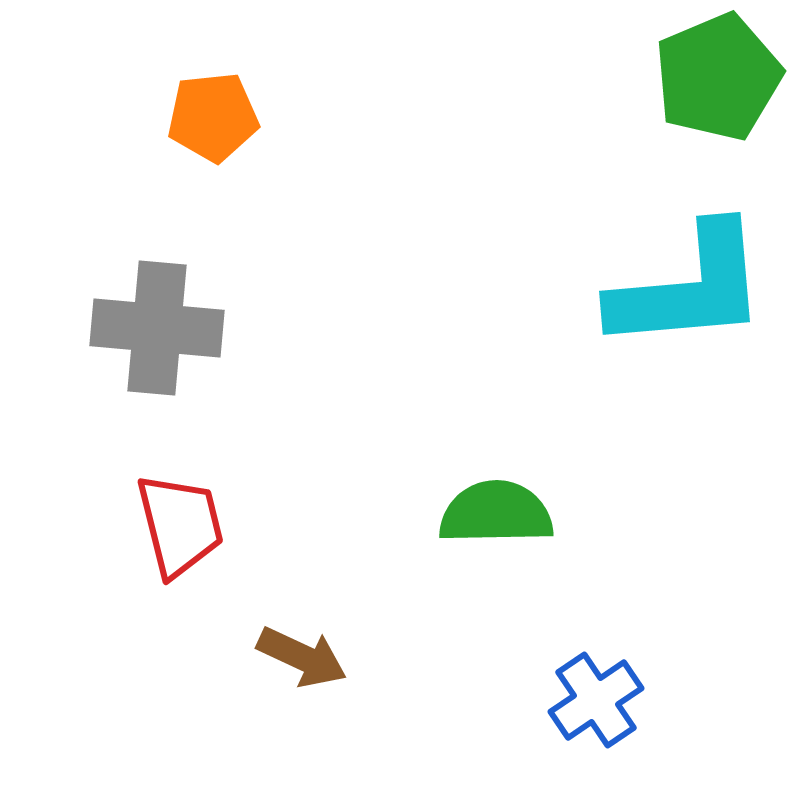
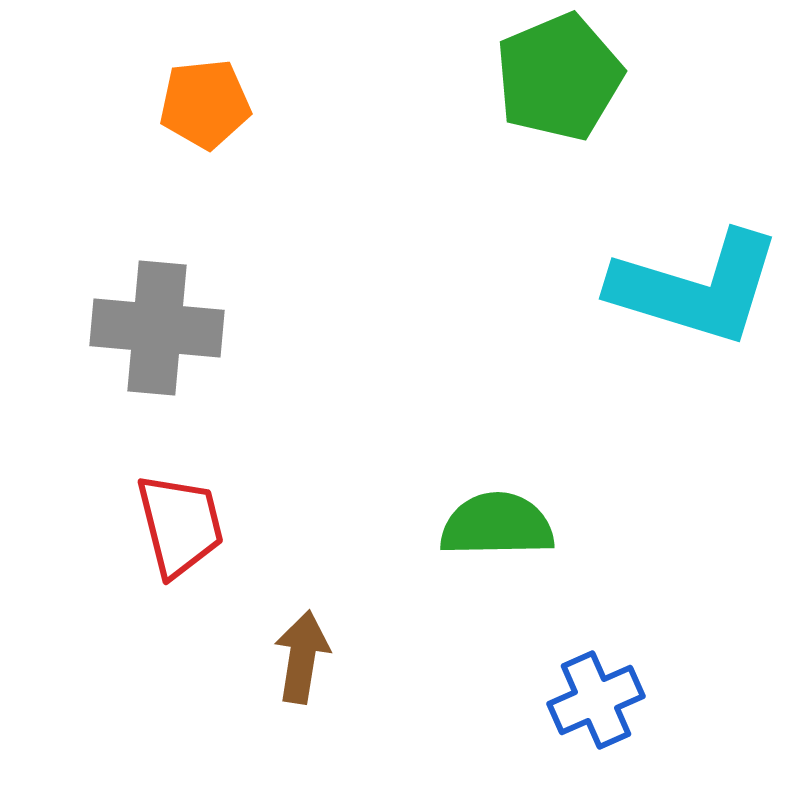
green pentagon: moved 159 px left
orange pentagon: moved 8 px left, 13 px up
cyan L-shape: moved 7 px right; rotated 22 degrees clockwise
green semicircle: moved 1 px right, 12 px down
brown arrow: rotated 106 degrees counterclockwise
blue cross: rotated 10 degrees clockwise
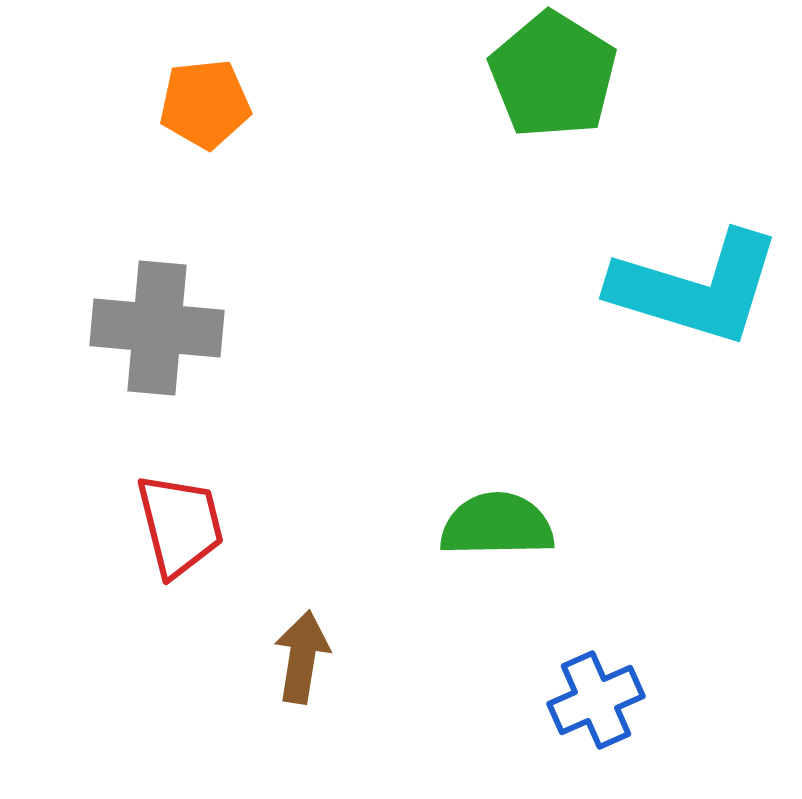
green pentagon: moved 6 px left, 2 px up; rotated 17 degrees counterclockwise
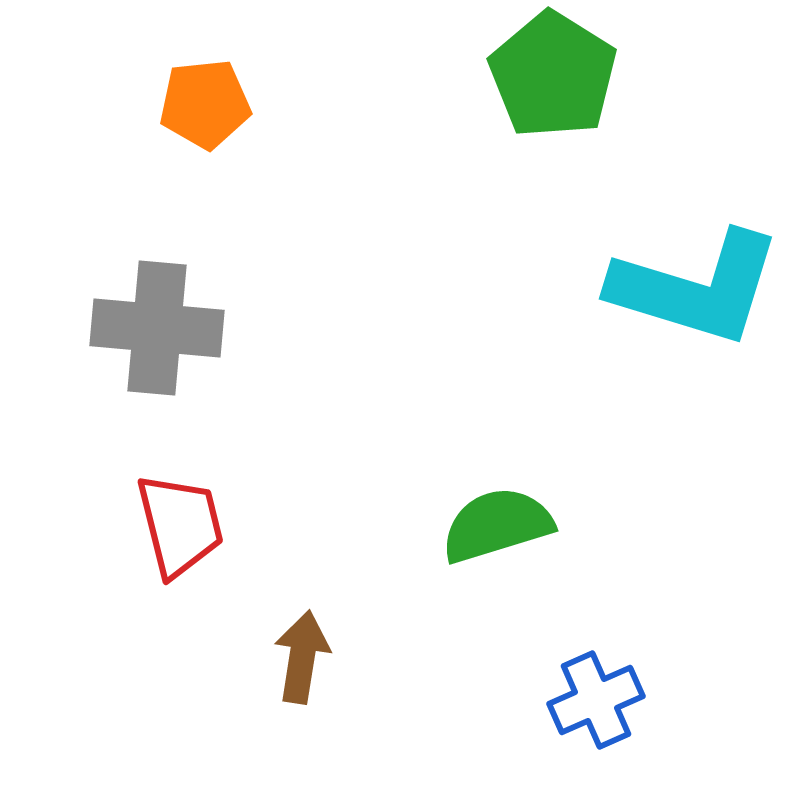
green semicircle: rotated 16 degrees counterclockwise
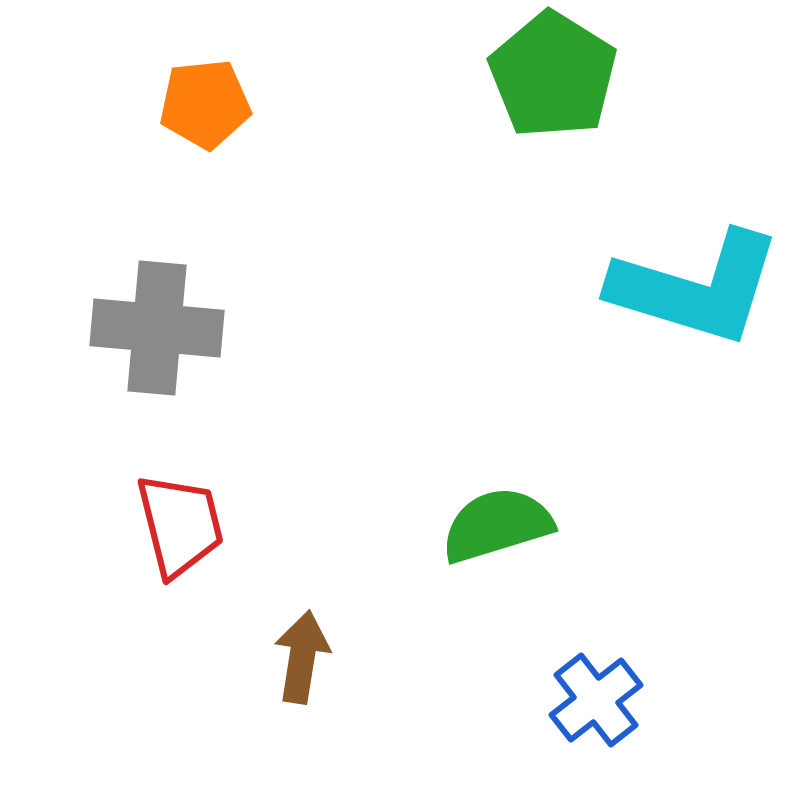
blue cross: rotated 14 degrees counterclockwise
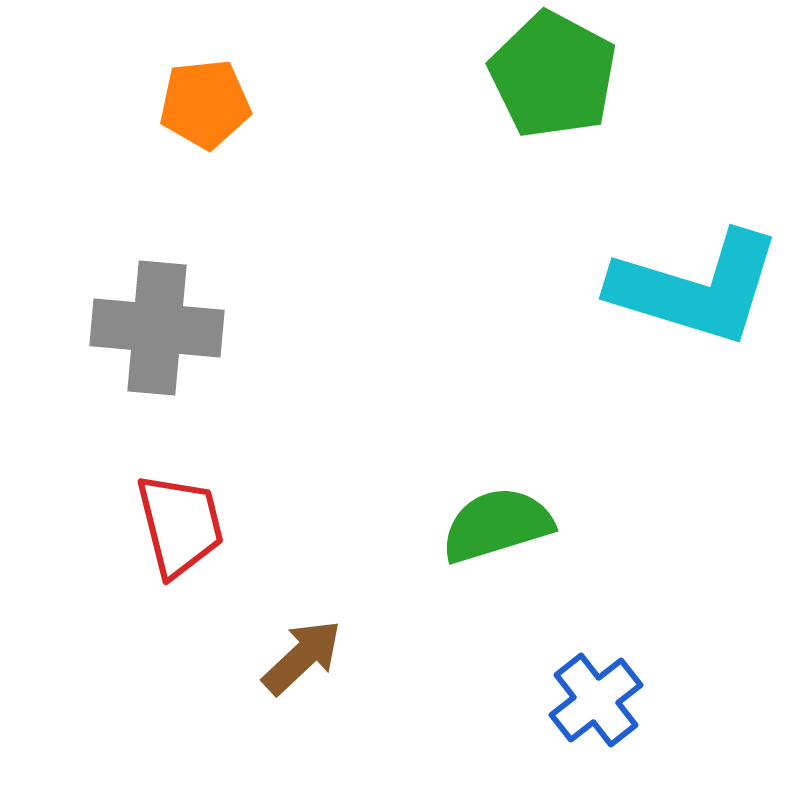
green pentagon: rotated 4 degrees counterclockwise
brown arrow: rotated 38 degrees clockwise
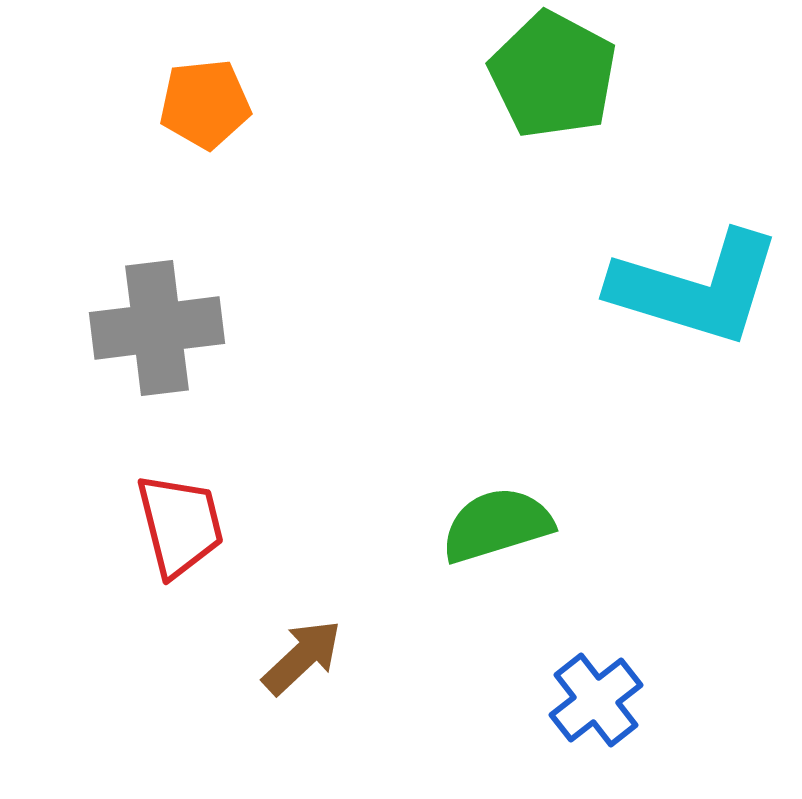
gray cross: rotated 12 degrees counterclockwise
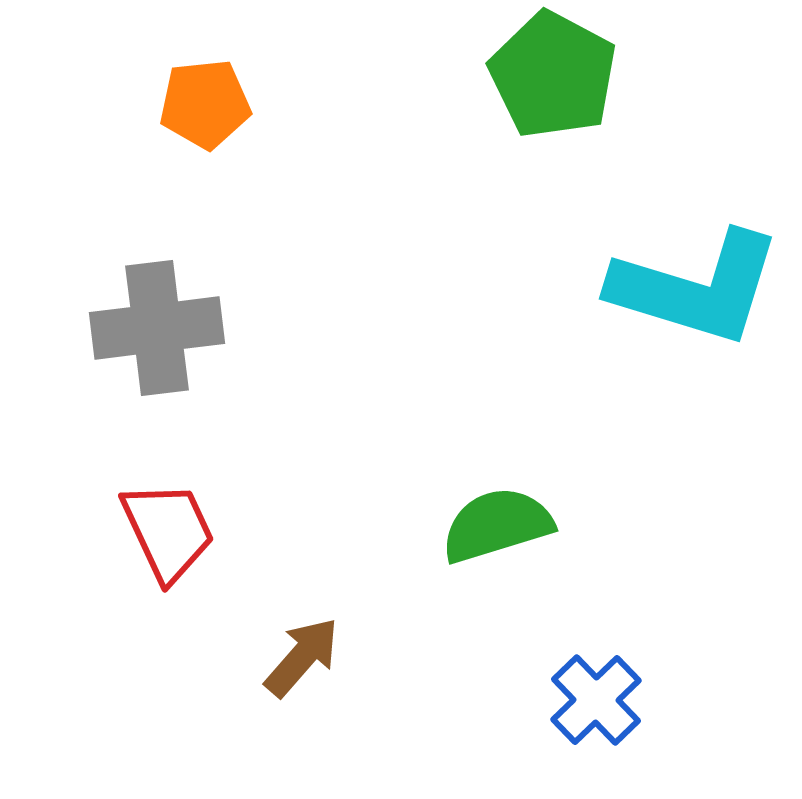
red trapezoid: moved 12 px left, 6 px down; rotated 11 degrees counterclockwise
brown arrow: rotated 6 degrees counterclockwise
blue cross: rotated 6 degrees counterclockwise
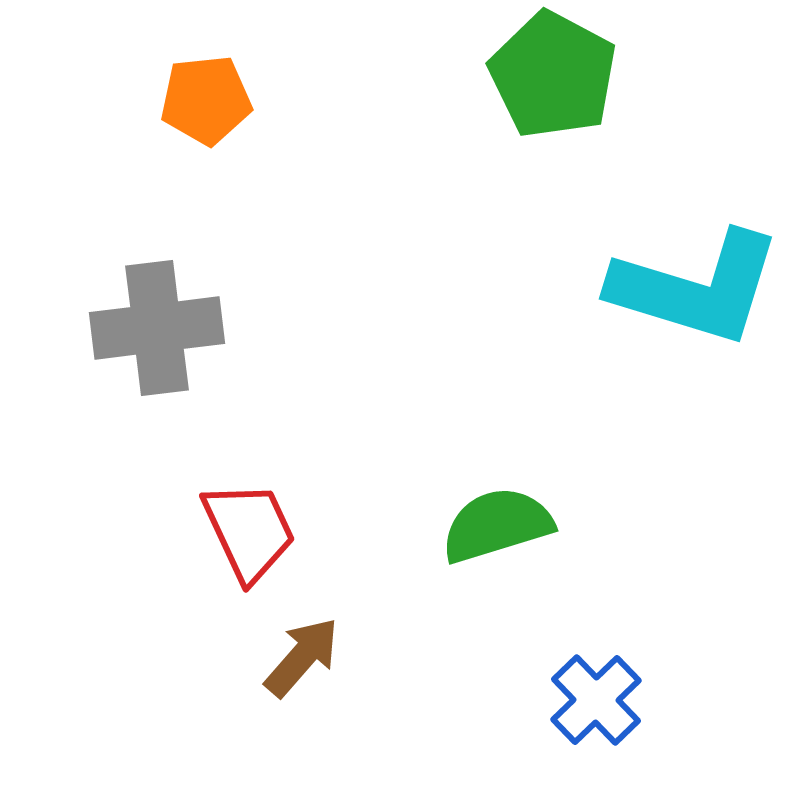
orange pentagon: moved 1 px right, 4 px up
red trapezoid: moved 81 px right
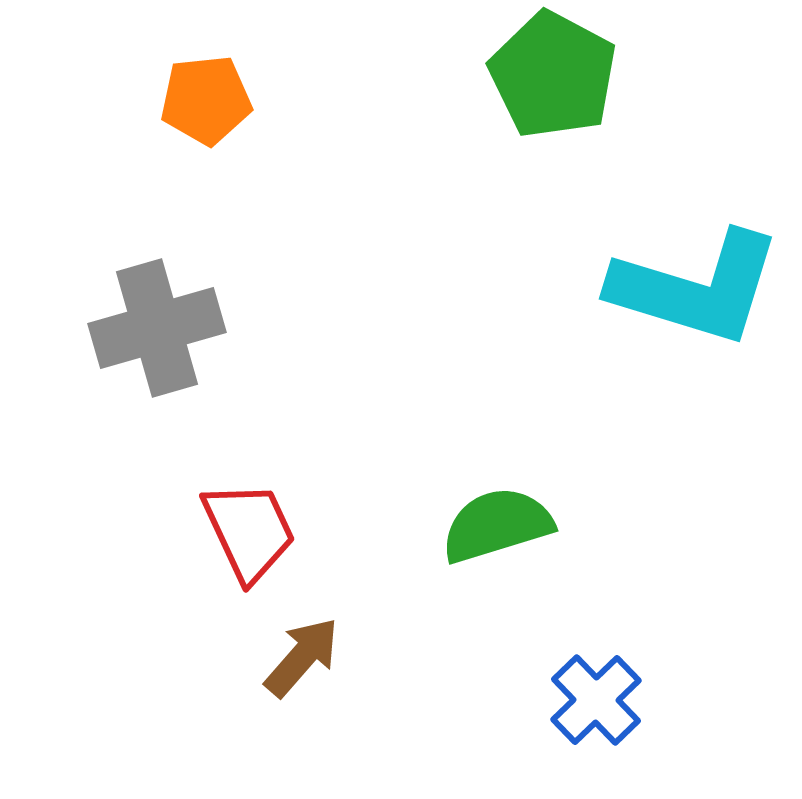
gray cross: rotated 9 degrees counterclockwise
